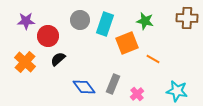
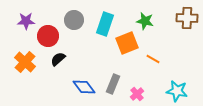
gray circle: moved 6 px left
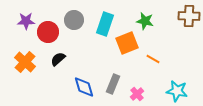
brown cross: moved 2 px right, 2 px up
red circle: moved 4 px up
blue diamond: rotated 20 degrees clockwise
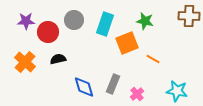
black semicircle: rotated 28 degrees clockwise
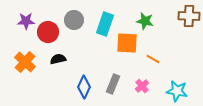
orange square: rotated 25 degrees clockwise
blue diamond: rotated 40 degrees clockwise
pink cross: moved 5 px right, 8 px up
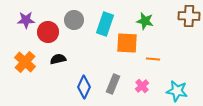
purple star: moved 1 px up
orange line: rotated 24 degrees counterclockwise
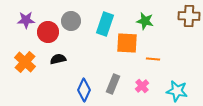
gray circle: moved 3 px left, 1 px down
blue diamond: moved 3 px down
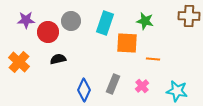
cyan rectangle: moved 1 px up
orange cross: moved 6 px left
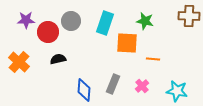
blue diamond: rotated 20 degrees counterclockwise
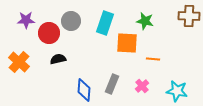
red circle: moved 1 px right, 1 px down
gray rectangle: moved 1 px left
